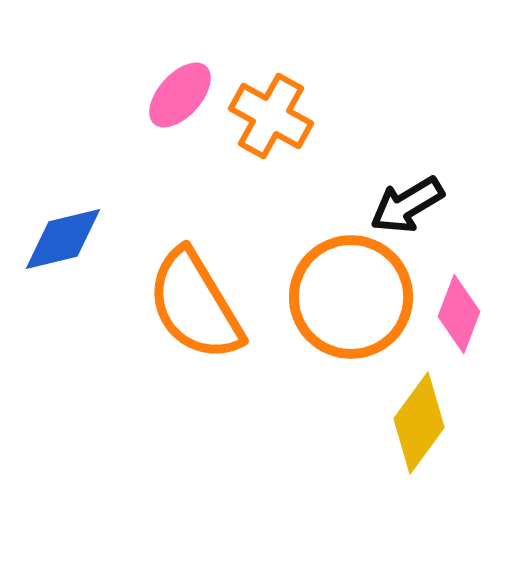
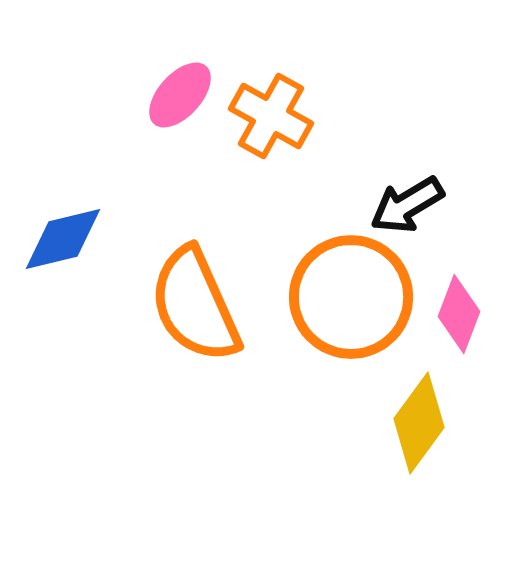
orange semicircle: rotated 7 degrees clockwise
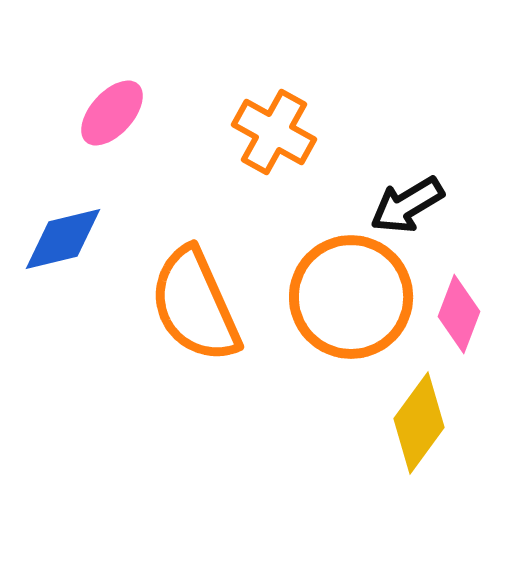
pink ellipse: moved 68 px left, 18 px down
orange cross: moved 3 px right, 16 px down
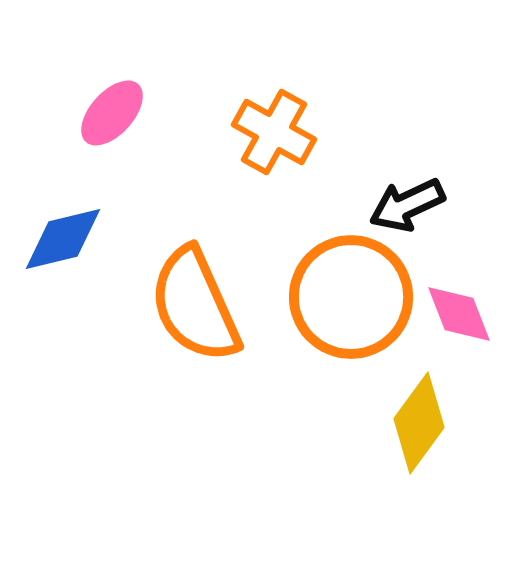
black arrow: rotated 6 degrees clockwise
pink diamond: rotated 42 degrees counterclockwise
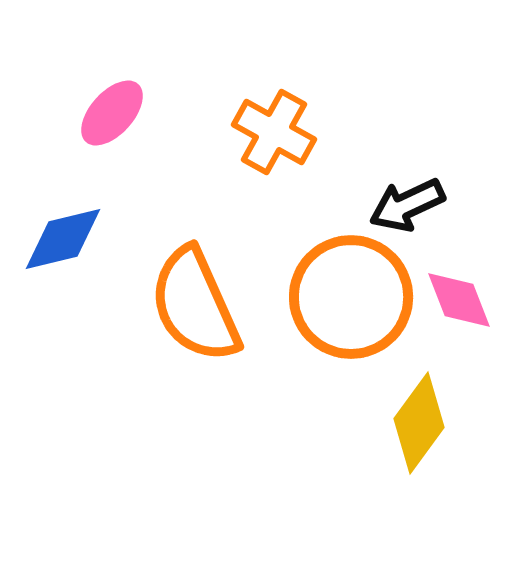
pink diamond: moved 14 px up
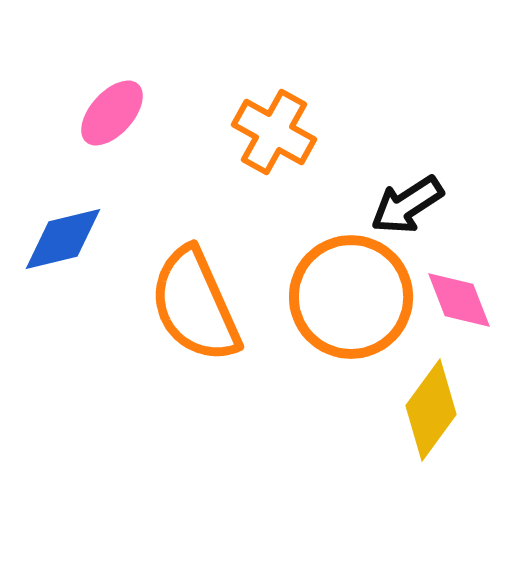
black arrow: rotated 8 degrees counterclockwise
yellow diamond: moved 12 px right, 13 px up
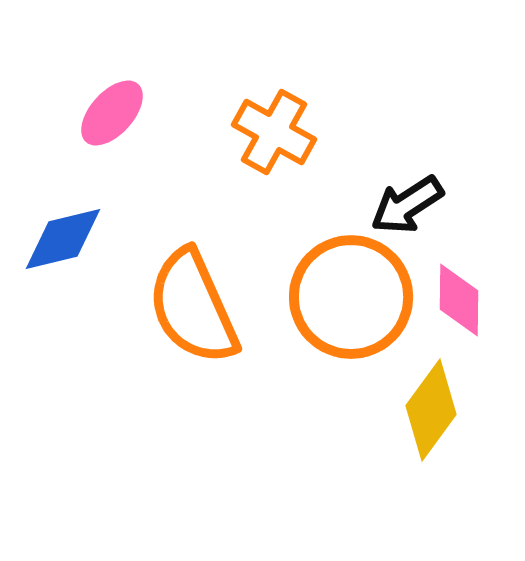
pink diamond: rotated 22 degrees clockwise
orange semicircle: moved 2 px left, 2 px down
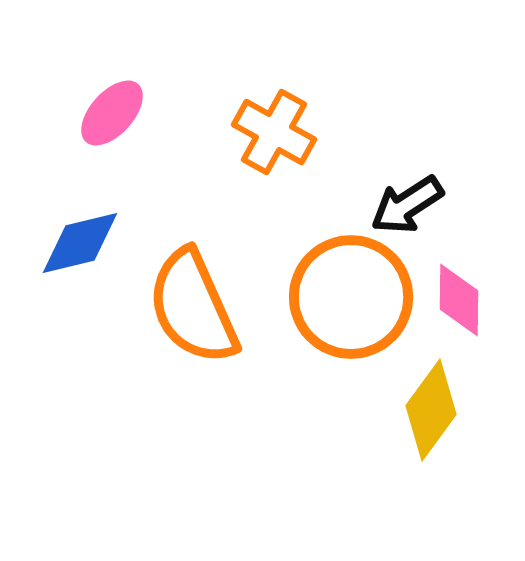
blue diamond: moved 17 px right, 4 px down
